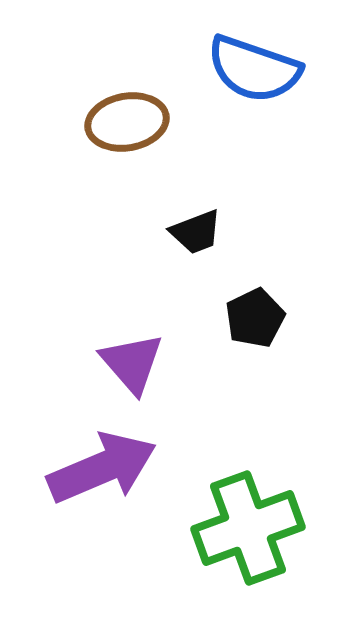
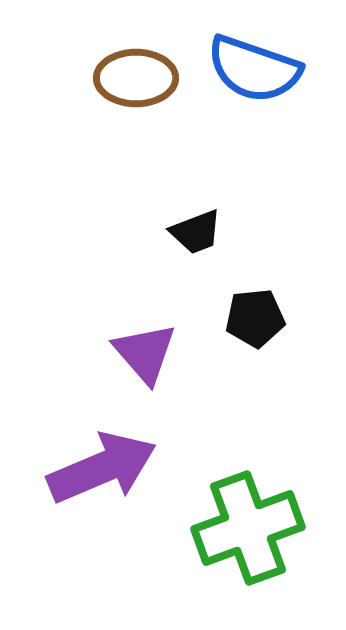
brown ellipse: moved 9 px right, 44 px up; rotated 10 degrees clockwise
black pentagon: rotated 20 degrees clockwise
purple triangle: moved 13 px right, 10 px up
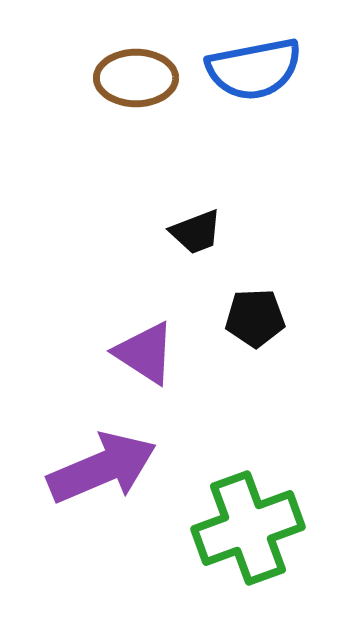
blue semicircle: rotated 30 degrees counterclockwise
black pentagon: rotated 4 degrees clockwise
purple triangle: rotated 16 degrees counterclockwise
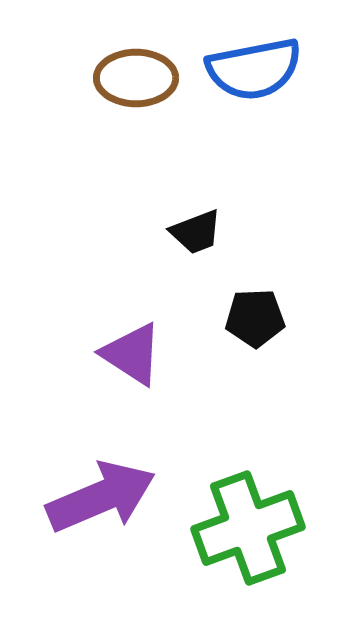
purple triangle: moved 13 px left, 1 px down
purple arrow: moved 1 px left, 29 px down
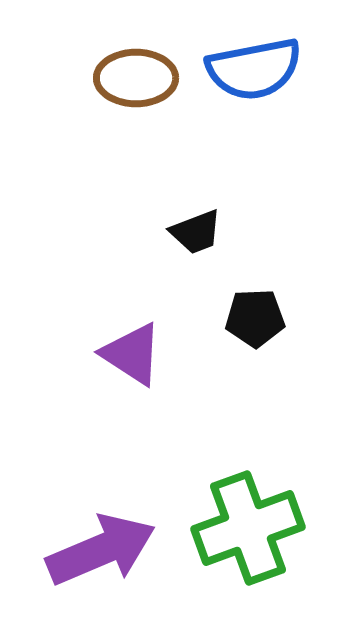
purple arrow: moved 53 px down
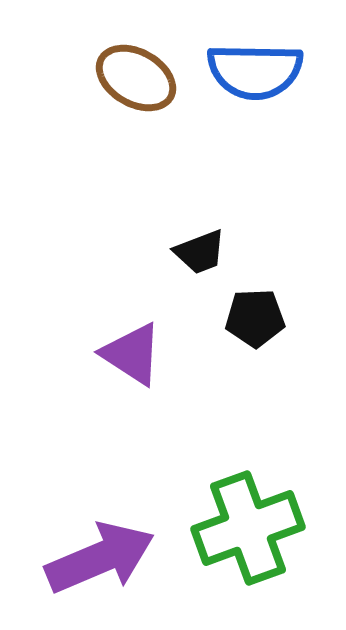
blue semicircle: moved 1 px right, 2 px down; rotated 12 degrees clockwise
brown ellipse: rotated 30 degrees clockwise
black trapezoid: moved 4 px right, 20 px down
purple arrow: moved 1 px left, 8 px down
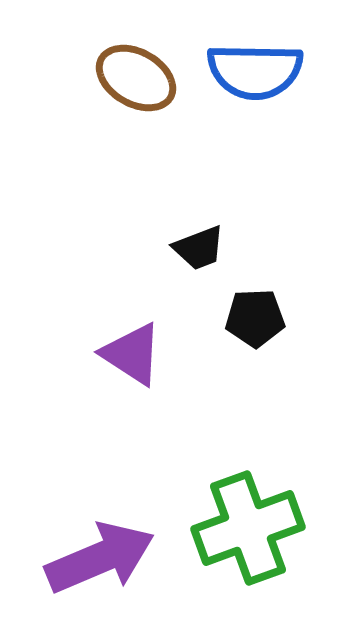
black trapezoid: moved 1 px left, 4 px up
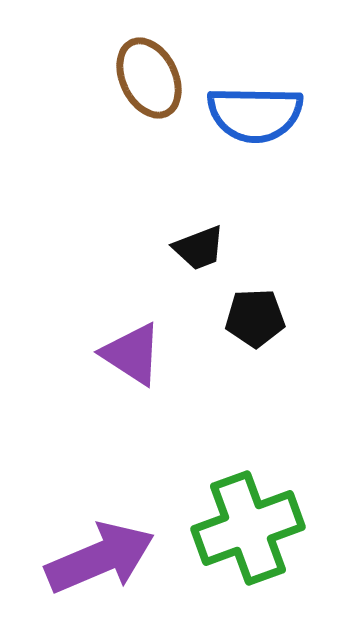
blue semicircle: moved 43 px down
brown ellipse: moved 13 px right; rotated 34 degrees clockwise
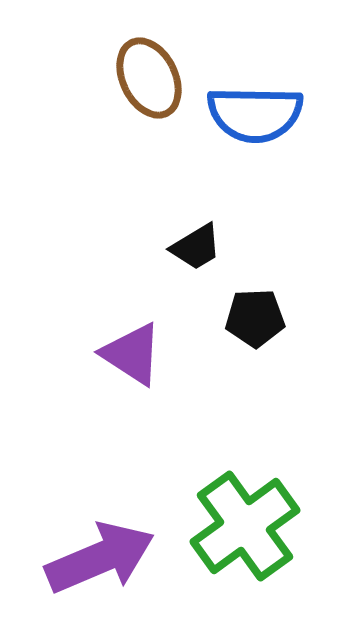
black trapezoid: moved 3 px left, 1 px up; rotated 10 degrees counterclockwise
green cross: moved 3 px left, 2 px up; rotated 16 degrees counterclockwise
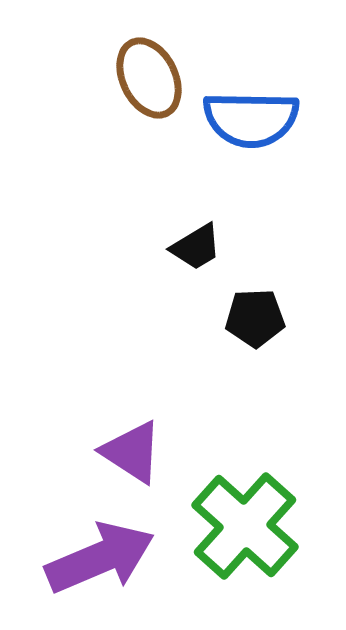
blue semicircle: moved 4 px left, 5 px down
purple triangle: moved 98 px down
green cross: rotated 12 degrees counterclockwise
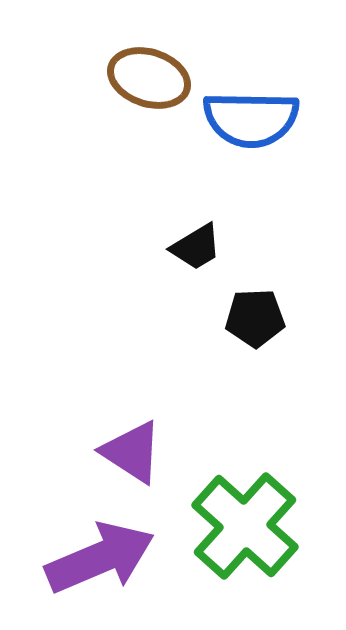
brown ellipse: rotated 46 degrees counterclockwise
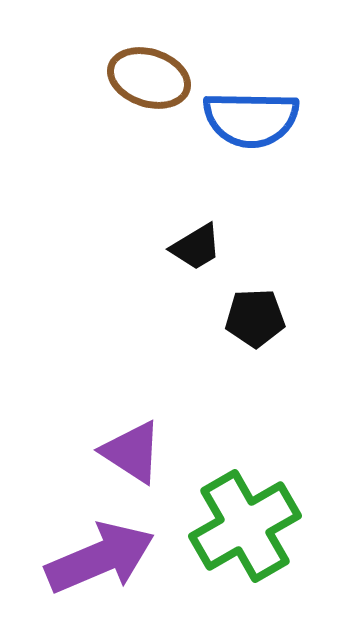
green cross: rotated 18 degrees clockwise
